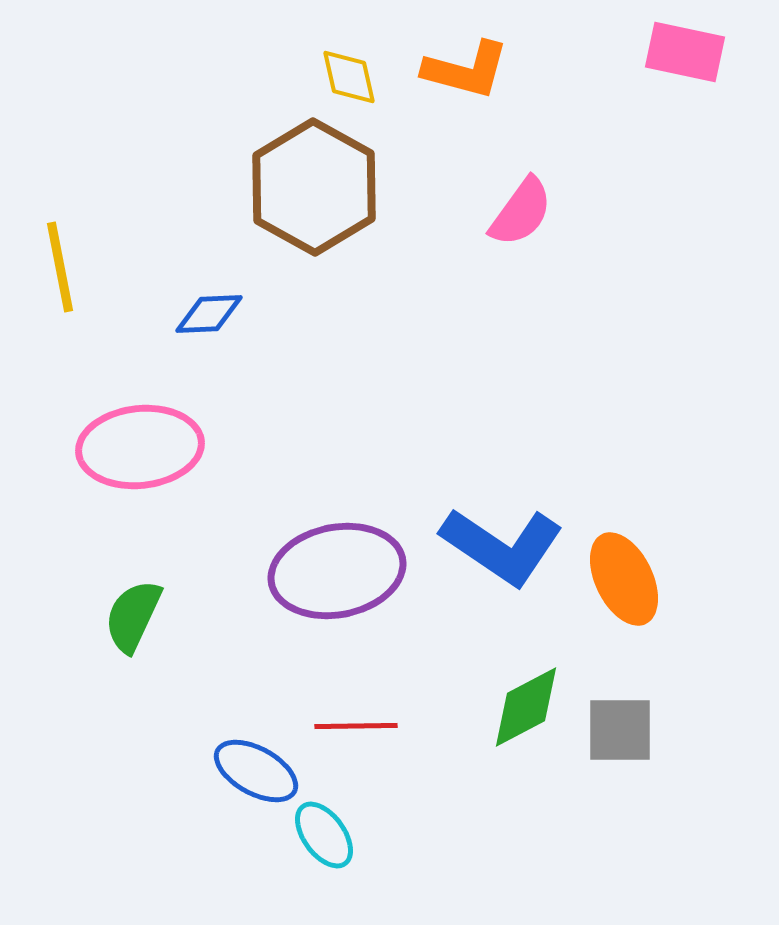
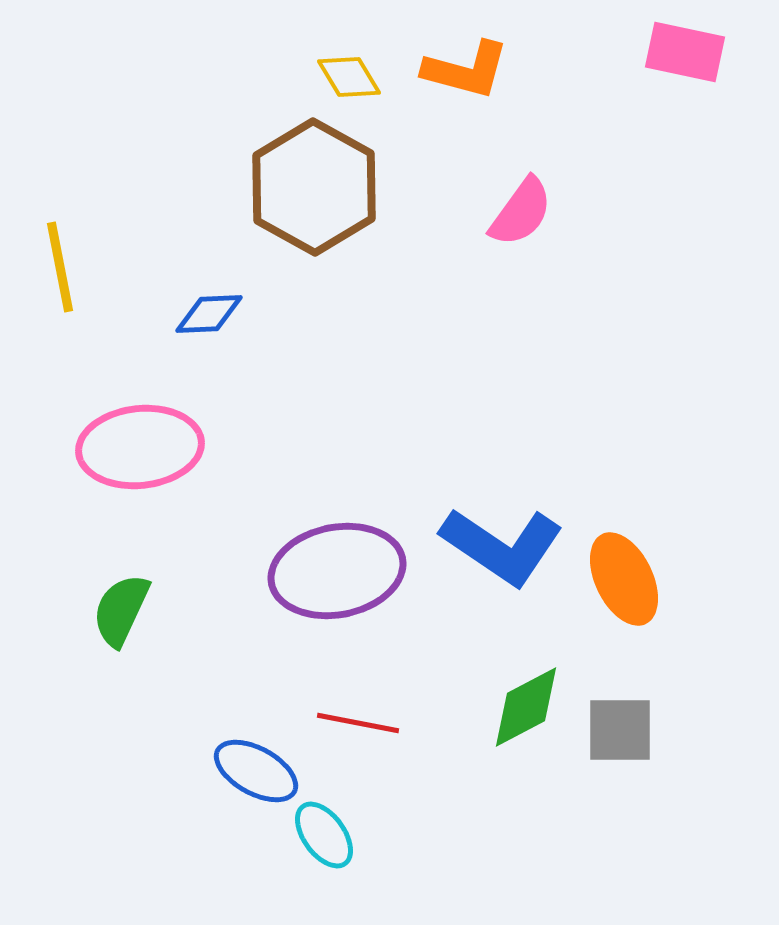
yellow diamond: rotated 18 degrees counterclockwise
green semicircle: moved 12 px left, 6 px up
red line: moved 2 px right, 3 px up; rotated 12 degrees clockwise
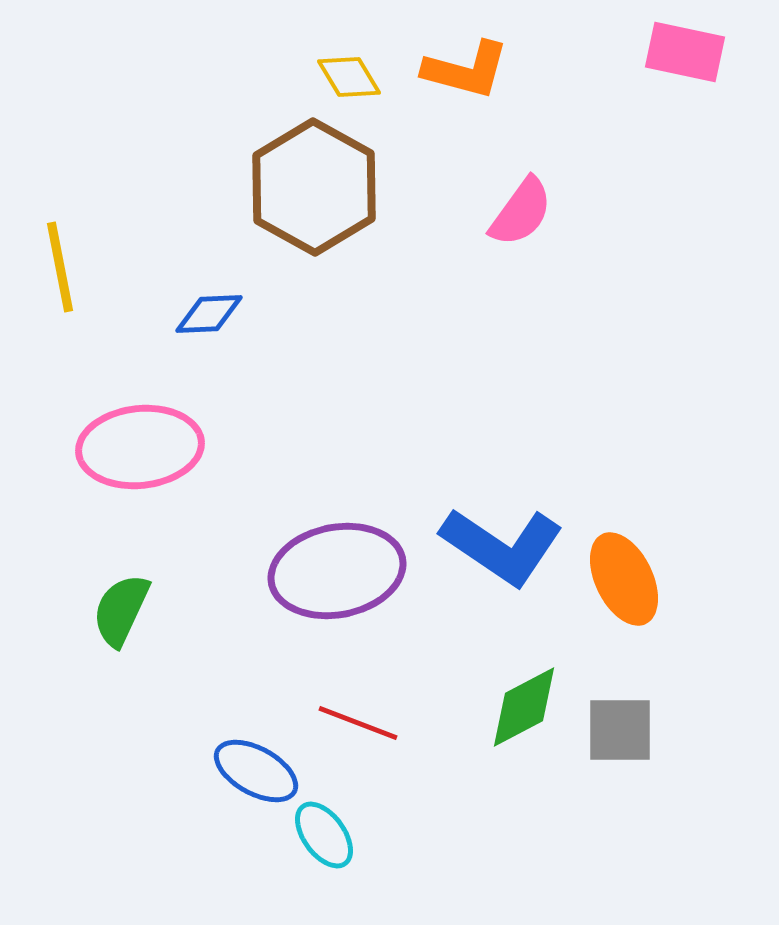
green diamond: moved 2 px left
red line: rotated 10 degrees clockwise
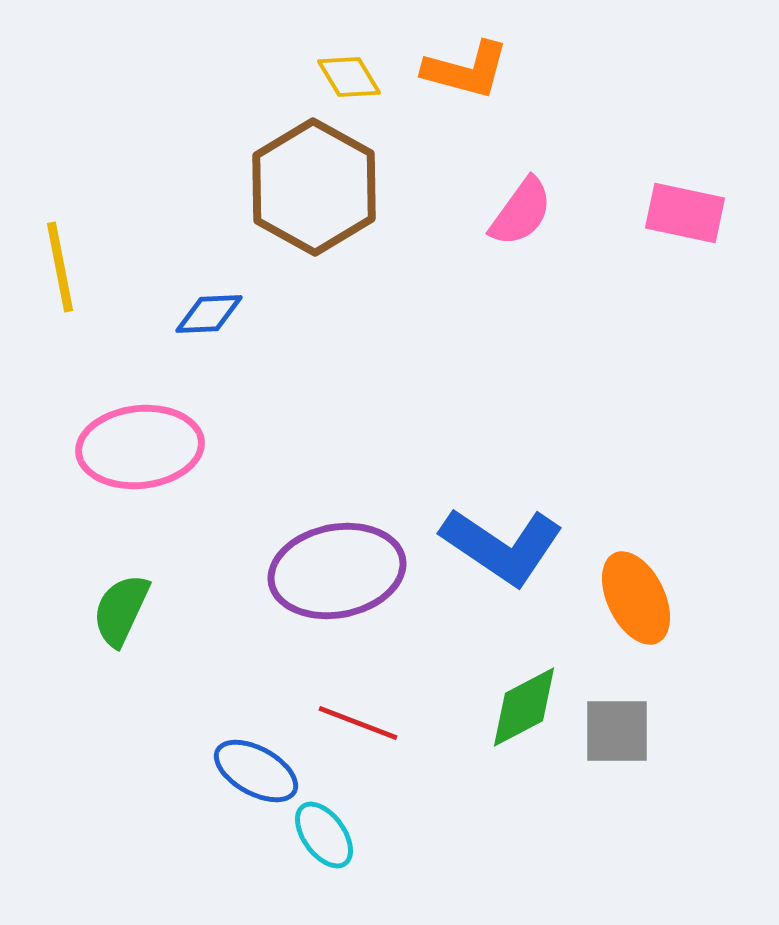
pink rectangle: moved 161 px down
orange ellipse: moved 12 px right, 19 px down
gray square: moved 3 px left, 1 px down
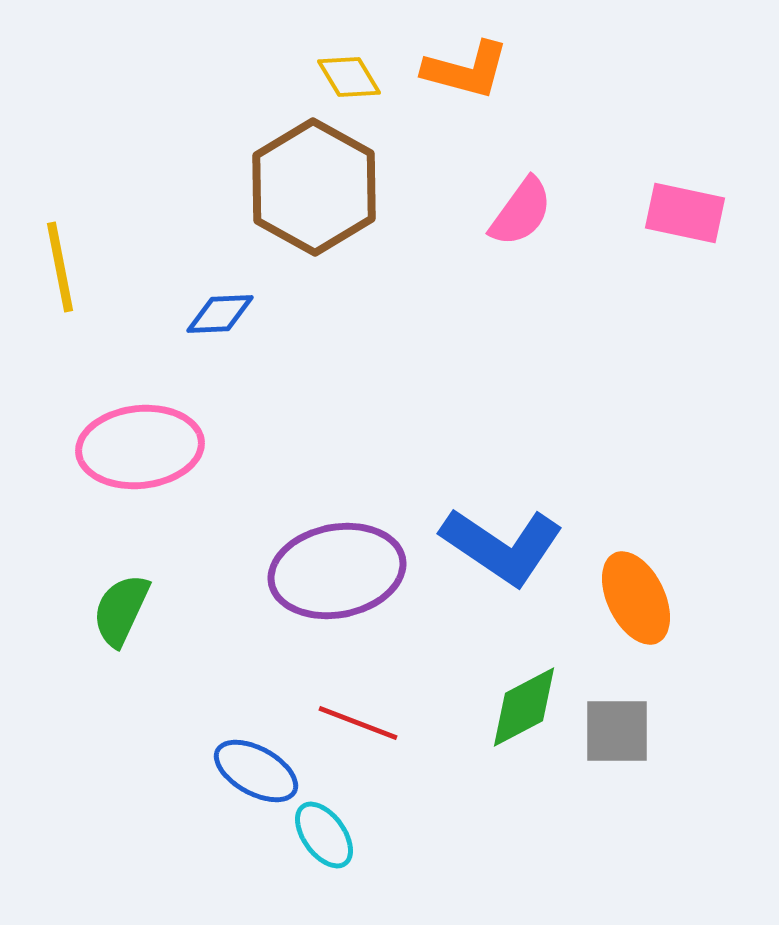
blue diamond: moved 11 px right
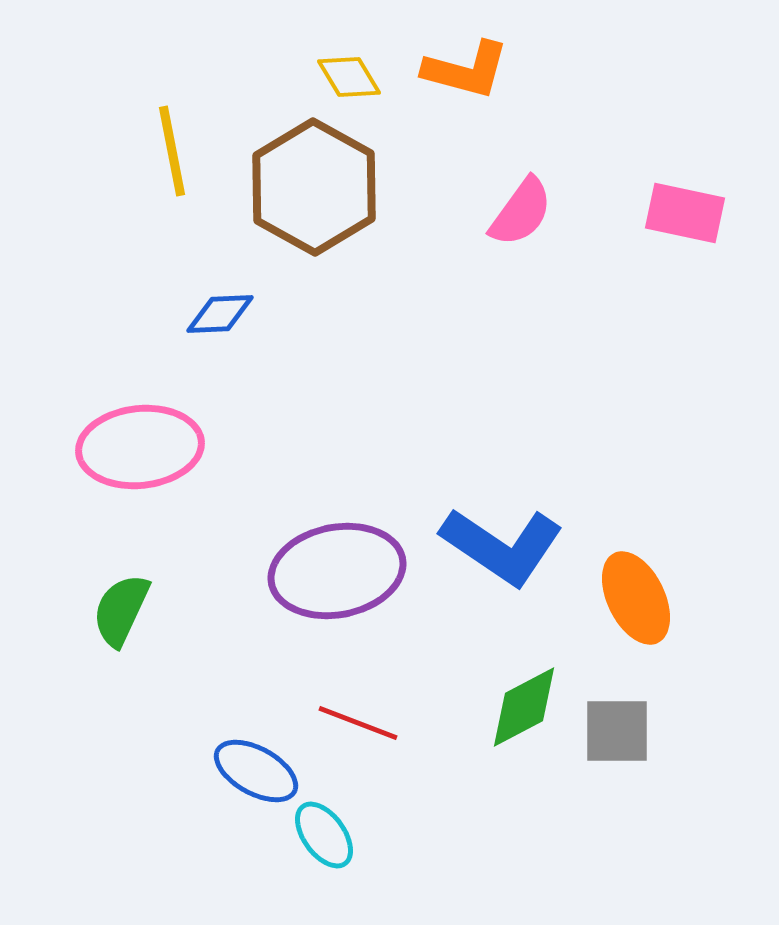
yellow line: moved 112 px right, 116 px up
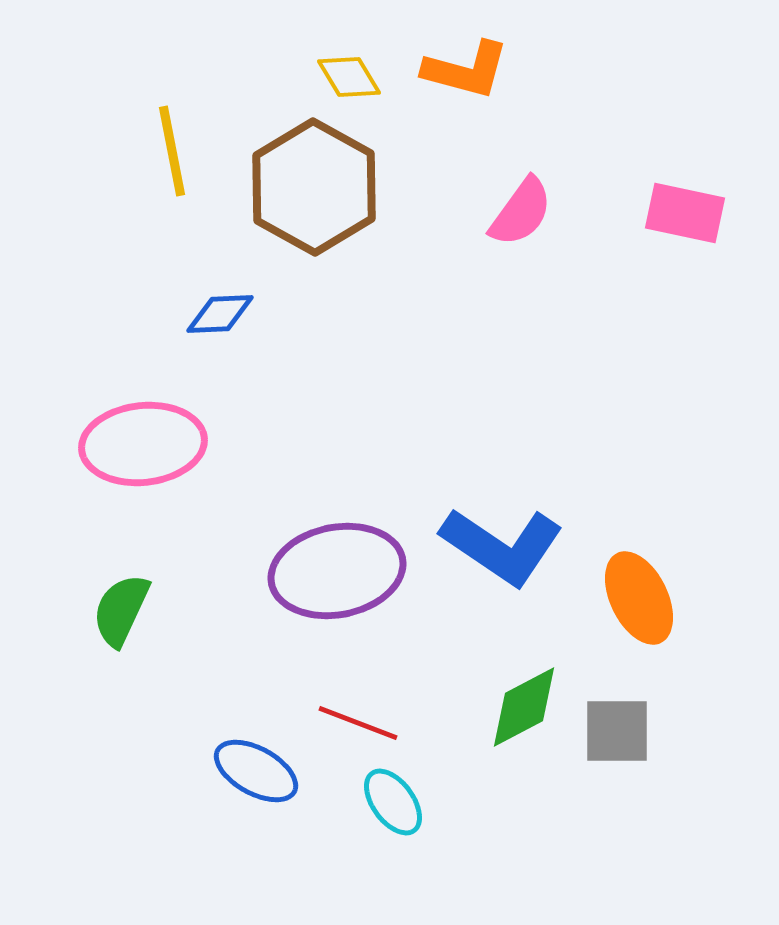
pink ellipse: moved 3 px right, 3 px up
orange ellipse: moved 3 px right
cyan ellipse: moved 69 px right, 33 px up
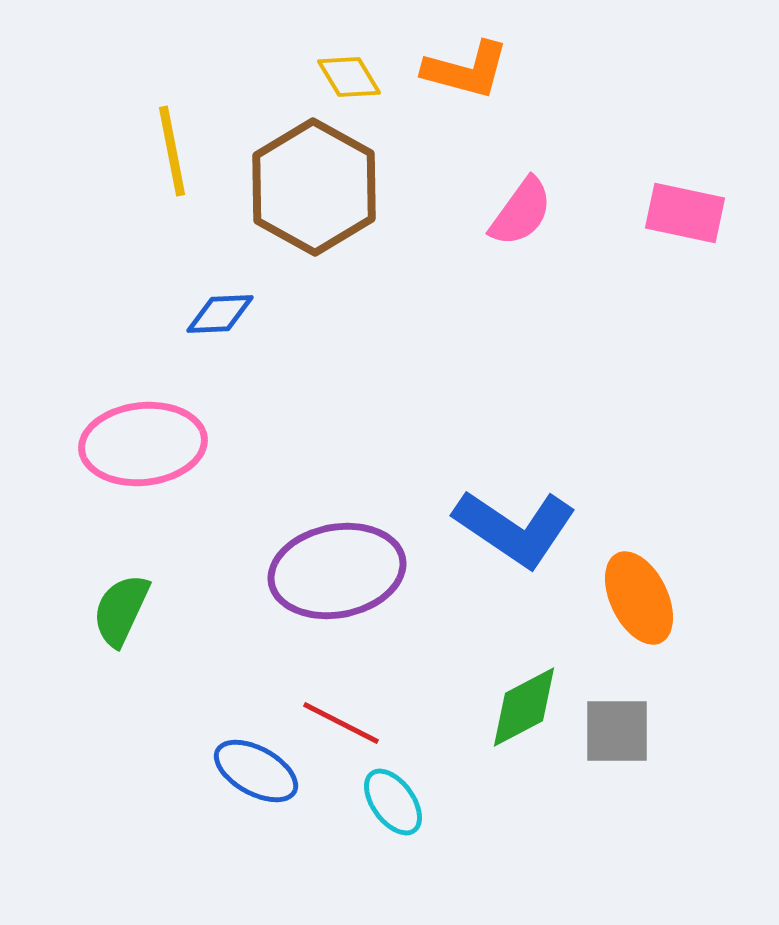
blue L-shape: moved 13 px right, 18 px up
red line: moved 17 px left; rotated 6 degrees clockwise
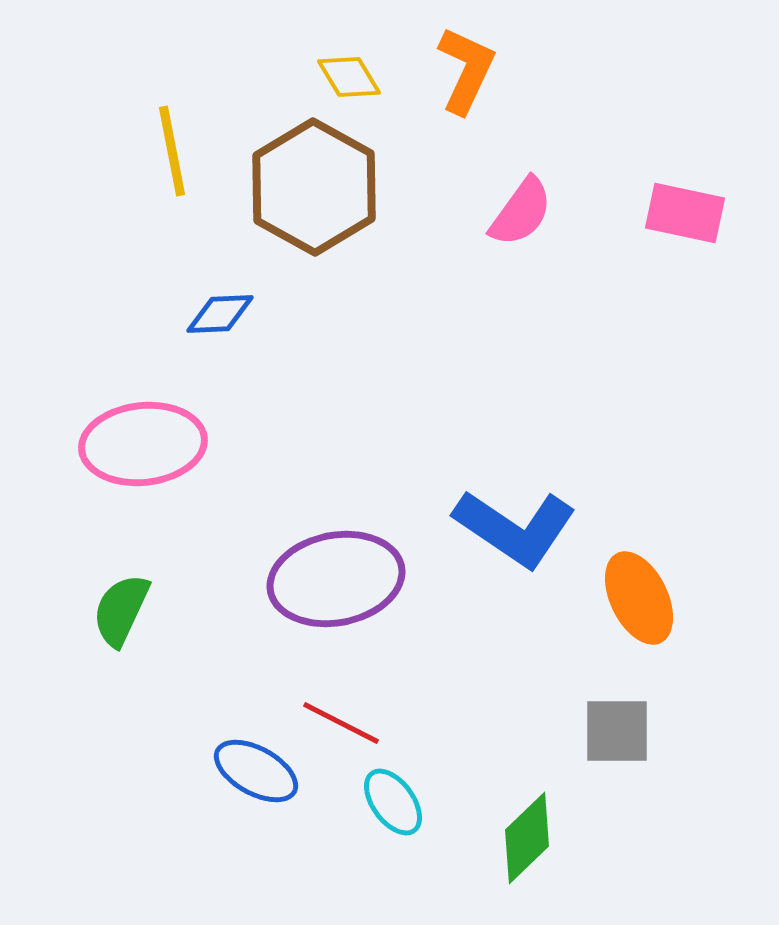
orange L-shape: rotated 80 degrees counterclockwise
purple ellipse: moved 1 px left, 8 px down
green diamond: moved 3 px right, 131 px down; rotated 16 degrees counterclockwise
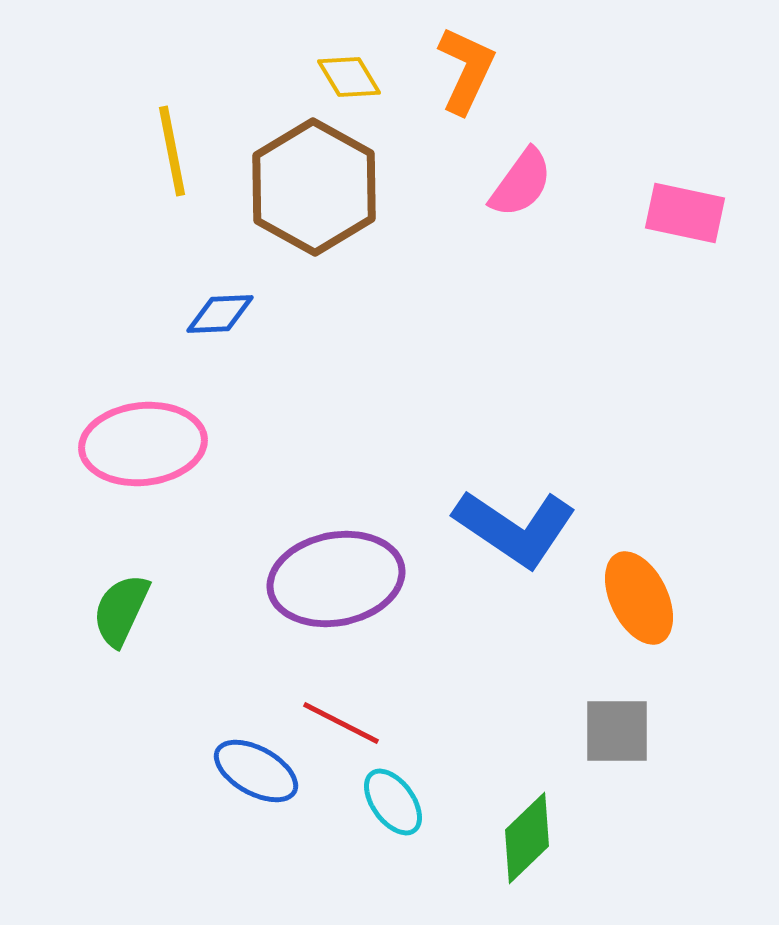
pink semicircle: moved 29 px up
